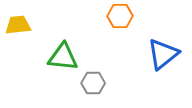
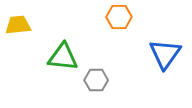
orange hexagon: moved 1 px left, 1 px down
blue triangle: moved 2 px right; rotated 16 degrees counterclockwise
gray hexagon: moved 3 px right, 3 px up
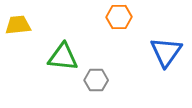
blue triangle: moved 1 px right, 2 px up
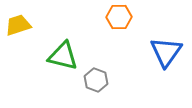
yellow trapezoid: rotated 12 degrees counterclockwise
green triangle: moved 1 px up; rotated 8 degrees clockwise
gray hexagon: rotated 20 degrees clockwise
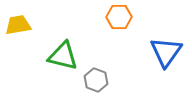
yellow trapezoid: rotated 8 degrees clockwise
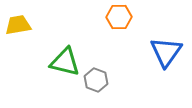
green triangle: moved 2 px right, 6 px down
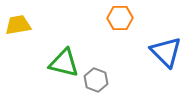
orange hexagon: moved 1 px right, 1 px down
blue triangle: rotated 20 degrees counterclockwise
green triangle: moved 1 px left, 1 px down
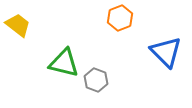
orange hexagon: rotated 20 degrees counterclockwise
yellow trapezoid: rotated 48 degrees clockwise
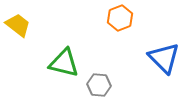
blue triangle: moved 2 px left, 6 px down
gray hexagon: moved 3 px right, 5 px down; rotated 15 degrees counterclockwise
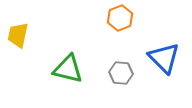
yellow trapezoid: moved 10 px down; rotated 116 degrees counterclockwise
green triangle: moved 4 px right, 6 px down
gray hexagon: moved 22 px right, 12 px up
